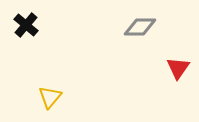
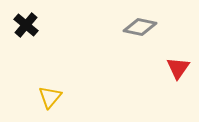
gray diamond: rotated 12 degrees clockwise
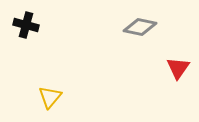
black cross: rotated 25 degrees counterclockwise
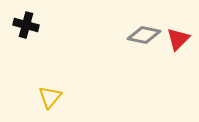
gray diamond: moved 4 px right, 8 px down
red triangle: moved 29 px up; rotated 10 degrees clockwise
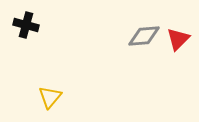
gray diamond: moved 1 px down; rotated 16 degrees counterclockwise
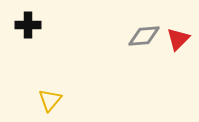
black cross: moved 2 px right; rotated 15 degrees counterclockwise
yellow triangle: moved 3 px down
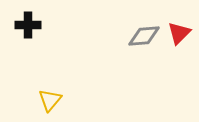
red triangle: moved 1 px right, 6 px up
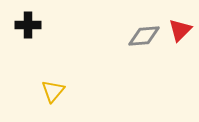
red triangle: moved 1 px right, 3 px up
yellow triangle: moved 3 px right, 9 px up
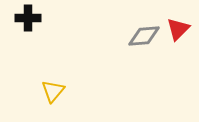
black cross: moved 7 px up
red triangle: moved 2 px left, 1 px up
